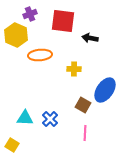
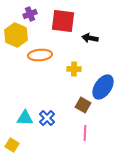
blue ellipse: moved 2 px left, 3 px up
blue cross: moved 3 px left, 1 px up
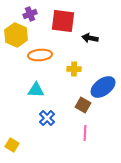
blue ellipse: rotated 20 degrees clockwise
cyan triangle: moved 11 px right, 28 px up
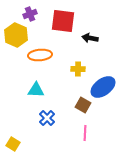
yellow cross: moved 4 px right
yellow square: moved 1 px right, 1 px up
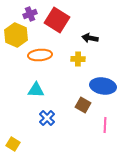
red square: moved 6 px left, 1 px up; rotated 25 degrees clockwise
yellow cross: moved 10 px up
blue ellipse: moved 1 px up; rotated 45 degrees clockwise
pink line: moved 20 px right, 8 px up
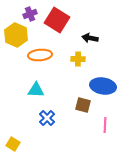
brown square: rotated 14 degrees counterclockwise
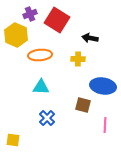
cyan triangle: moved 5 px right, 3 px up
yellow square: moved 4 px up; rotated 24 degrees counterclockwise
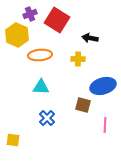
yellow hexagon: moved 1 px right
blue ellipse: rotated 25 degrees counterclockwise
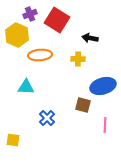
cyan triangle: moved 15 px left
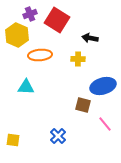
blue cross: moved 11 px right, 18 px down
pink line: moved 1 px up; rotated 42 degrees counterclockwise
